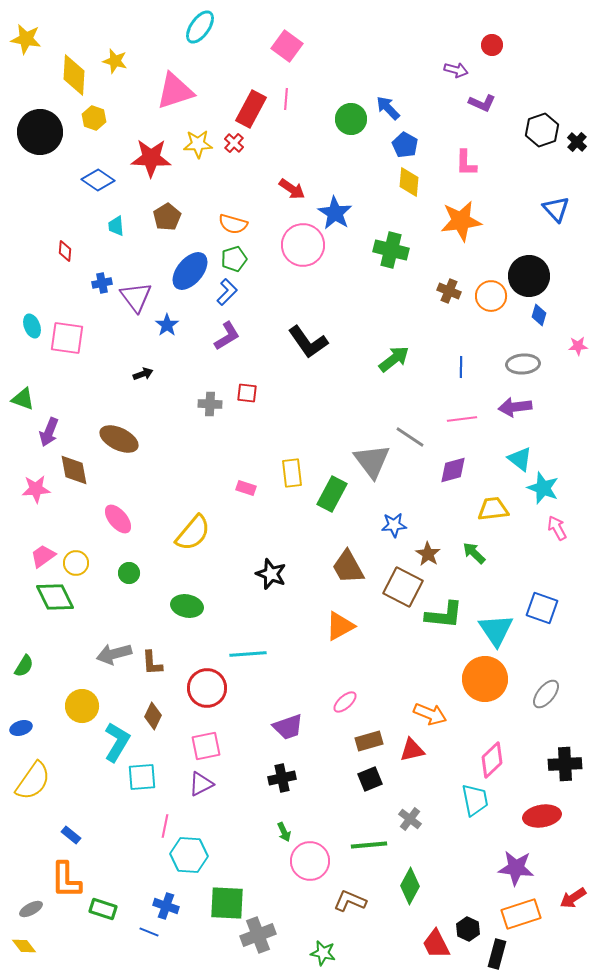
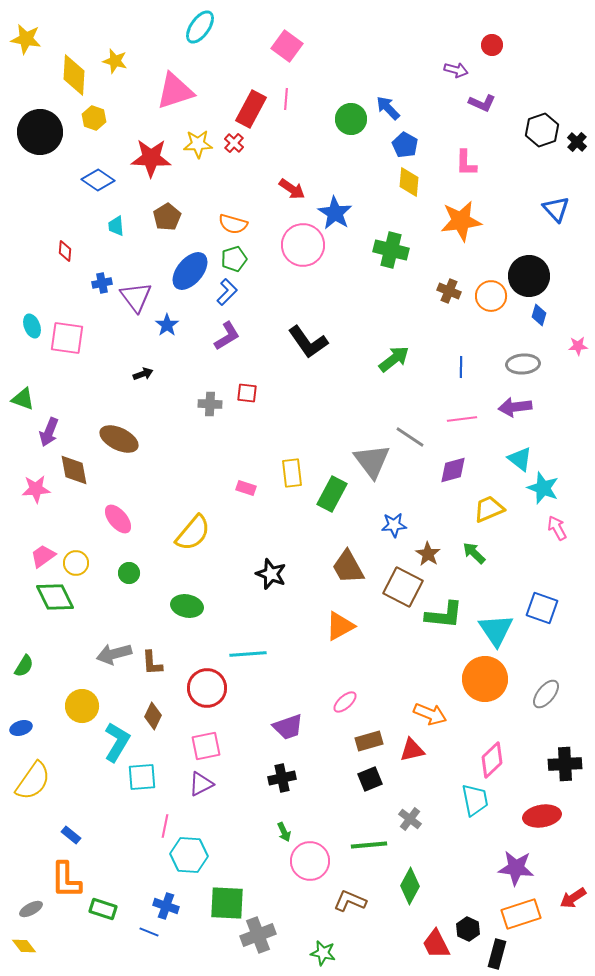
yellow trapezoid at (493, 509): moved 4 px left; rotated 16 degrees counterclockwise
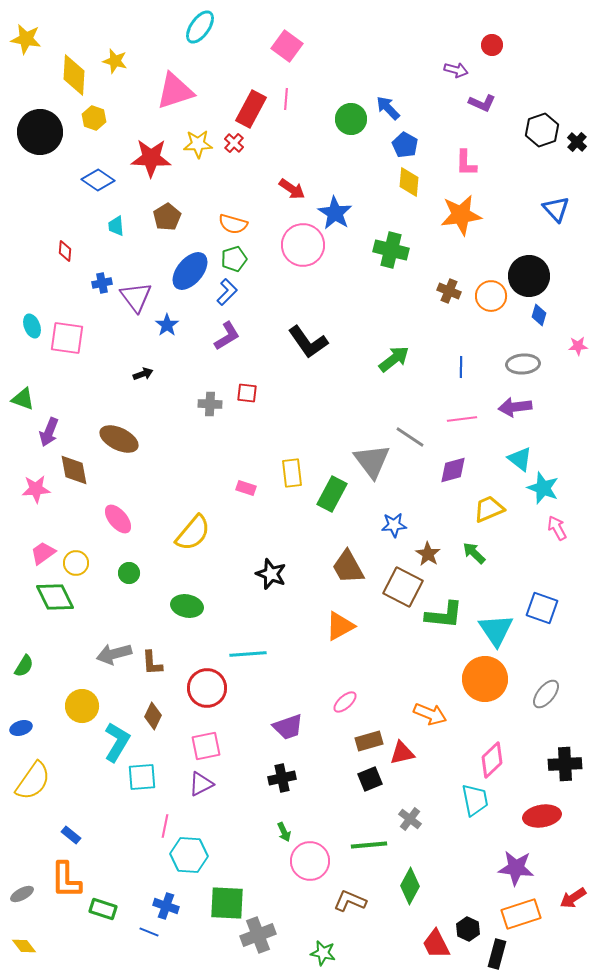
orange star at (461, 221): moved 6 px up
pink trapezoid at (43, 556): moved 3 px up
red triangle at (412, 750): moved 10 px left, 3 px down
gray ellipse at (31, 909): moved 9 px left, 15 px up
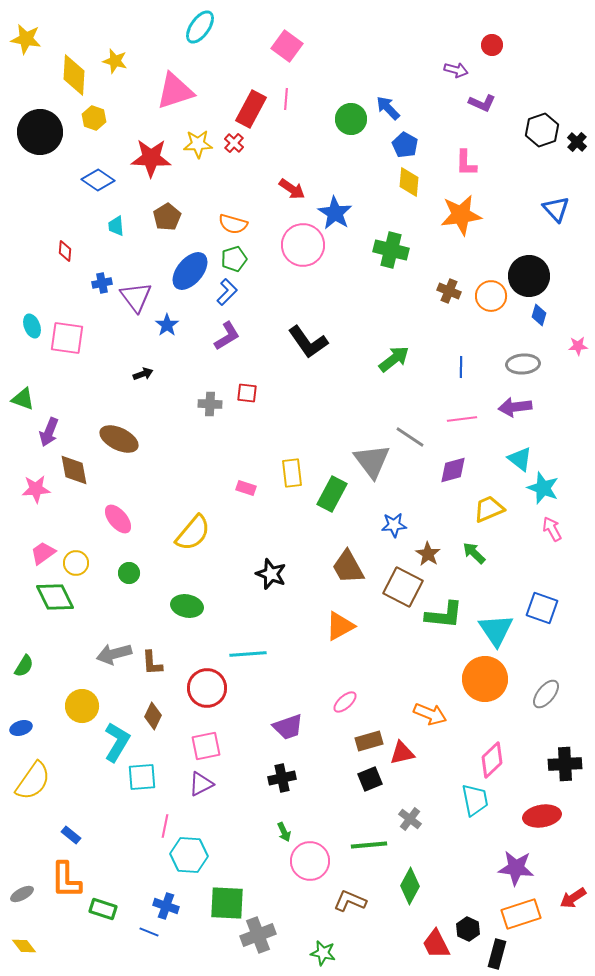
pink arrow at (557, 528): moved 5 px left, 1 px down
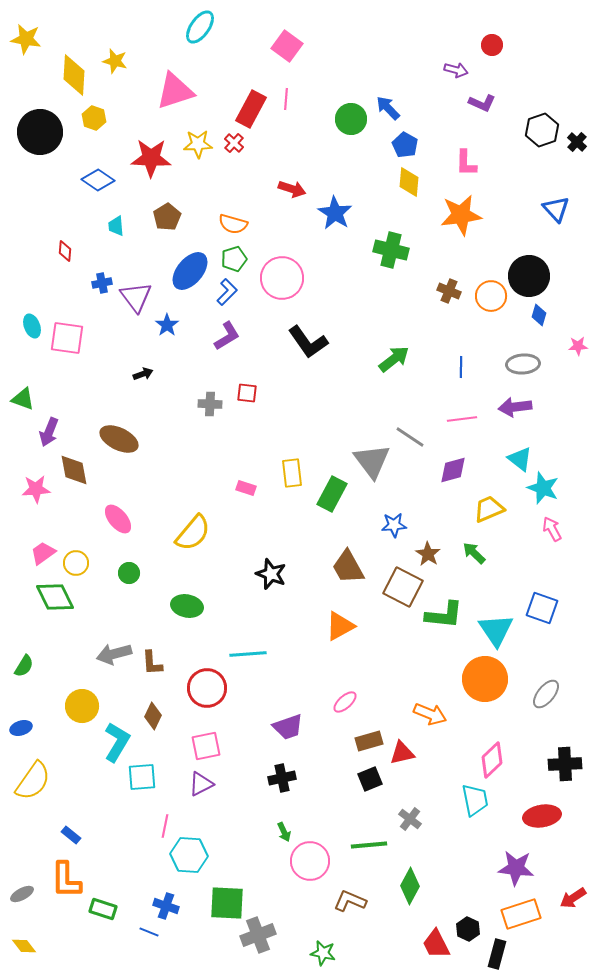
red arrow at (292, 189): rotated 16 degrees counterclockwise
pink circle at (303, 245): moved 21 px left, 33 px down
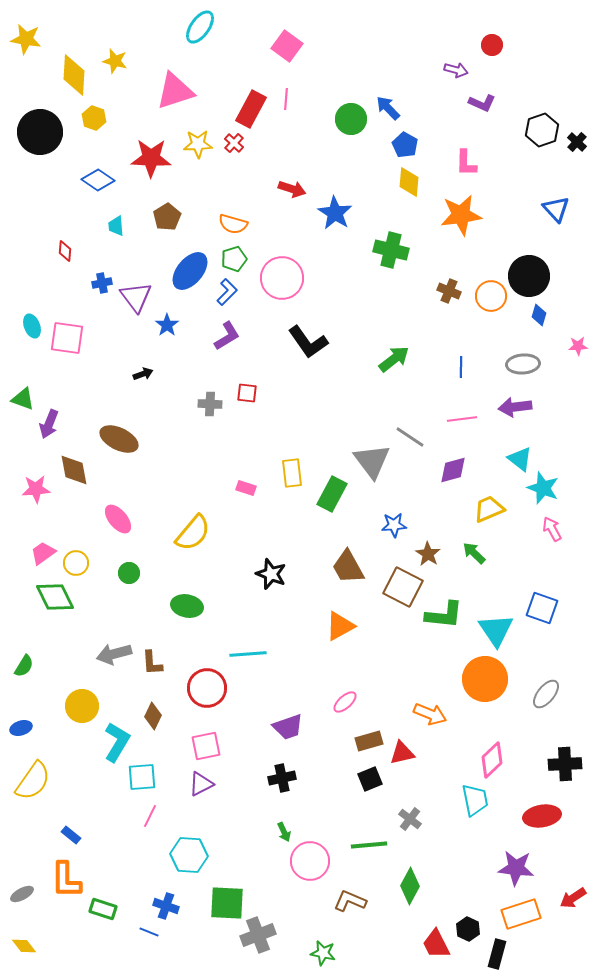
purple arrow at (49, 432): moved 8 px up
pink line at (165, 826): moved 15 px left, 10 px up; rotated 15 degrees clockwise
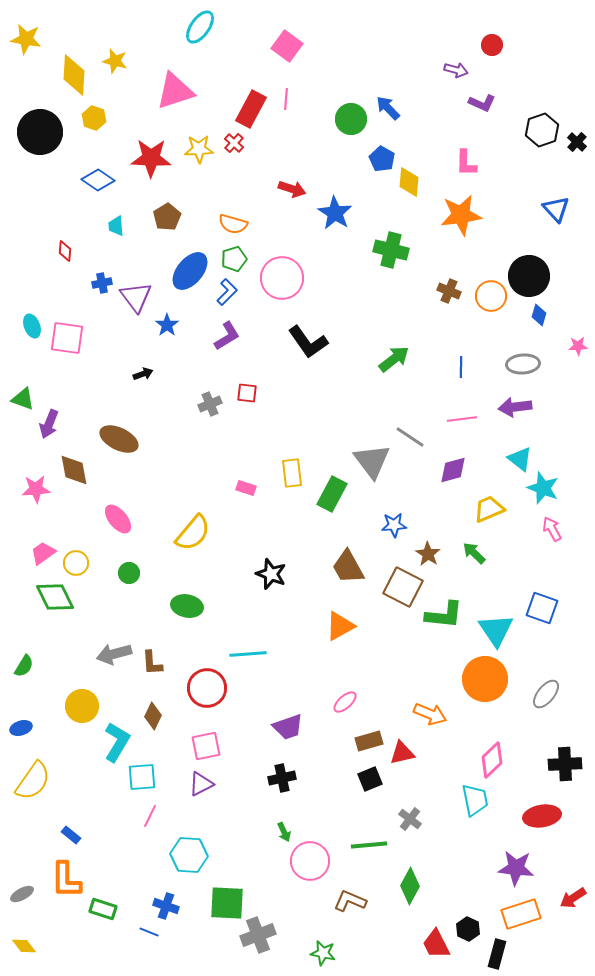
yellow star at (198, 144): moved 1 px right, 5 px down
blue pentagon at (405, 145): moved 23 px left, 14 px down
gray cross at (210, 404): rotated 25 degrees counterclockwise
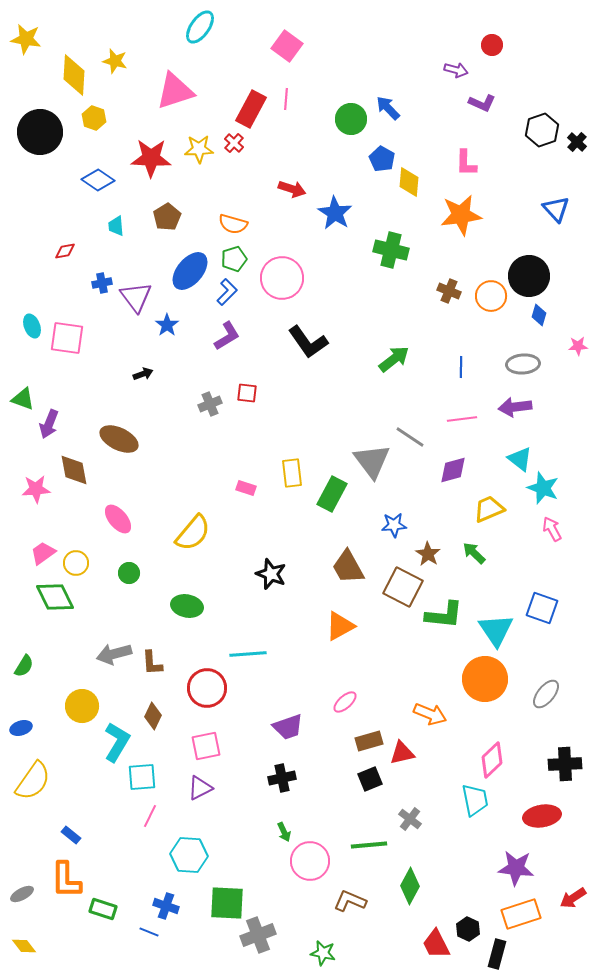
red diamond at (65, 251): rotated 75 degrees clockwise
purple triangle at (201, 784): moved 1 px left, 4 px down
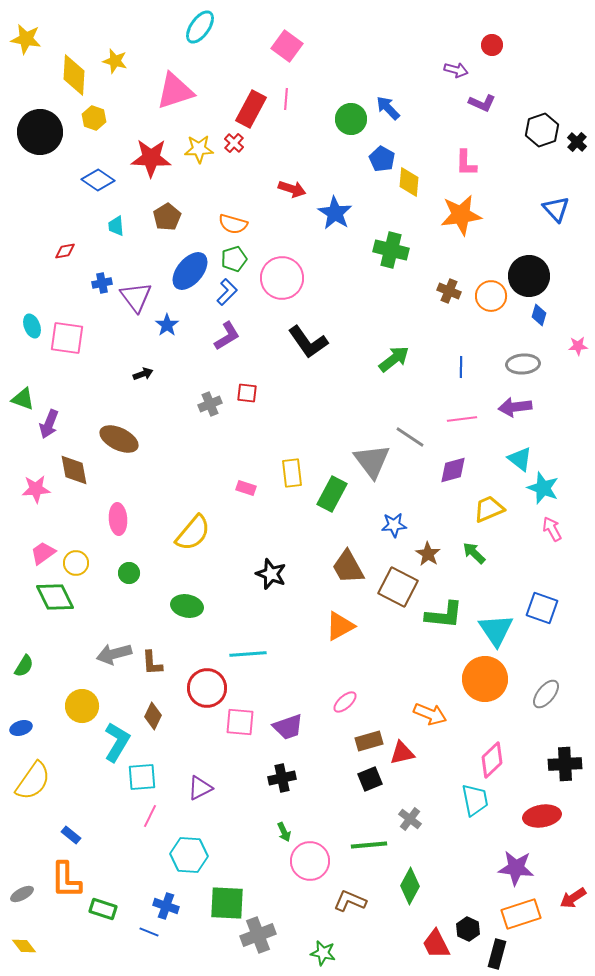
pink ellipse at (118, 519): rotated 36 degrees clockwise
brown square at (403, 587): moved 5 px left
pink square at (206, 746): moved 34 px right, 24 px up; rotated 16 degrees clockwise
